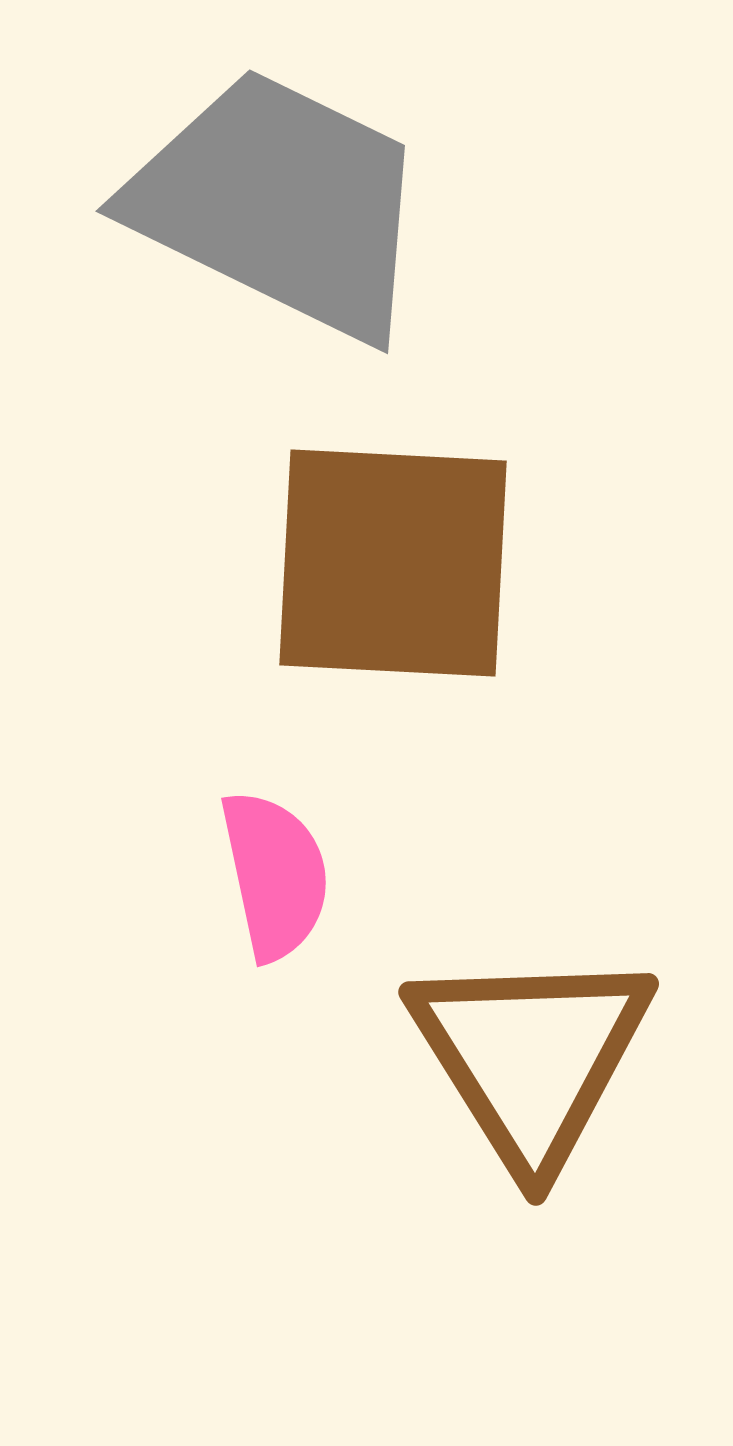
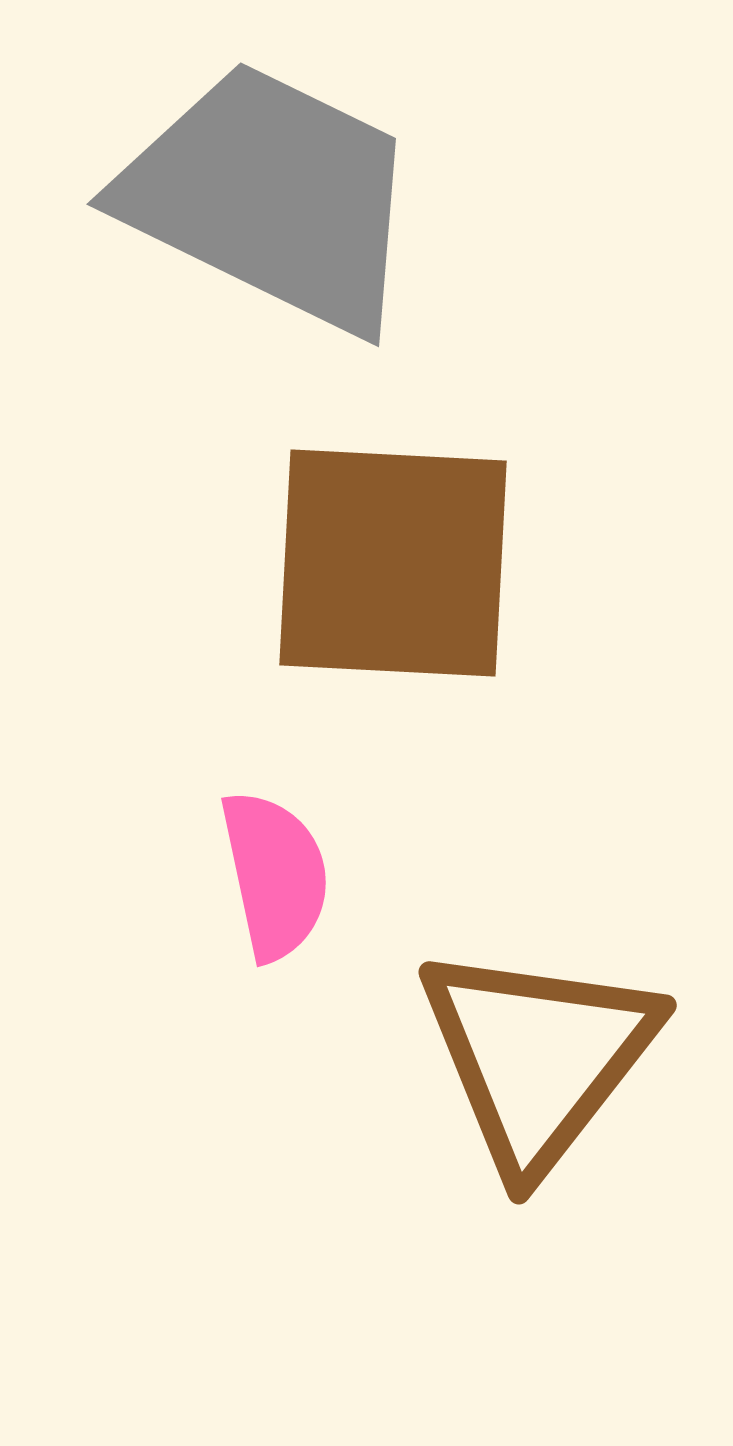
gray trapezoid: moved 9 px left, 7 px up
brown triangle: moved 7 px right; rotated 10 degrees clockwise
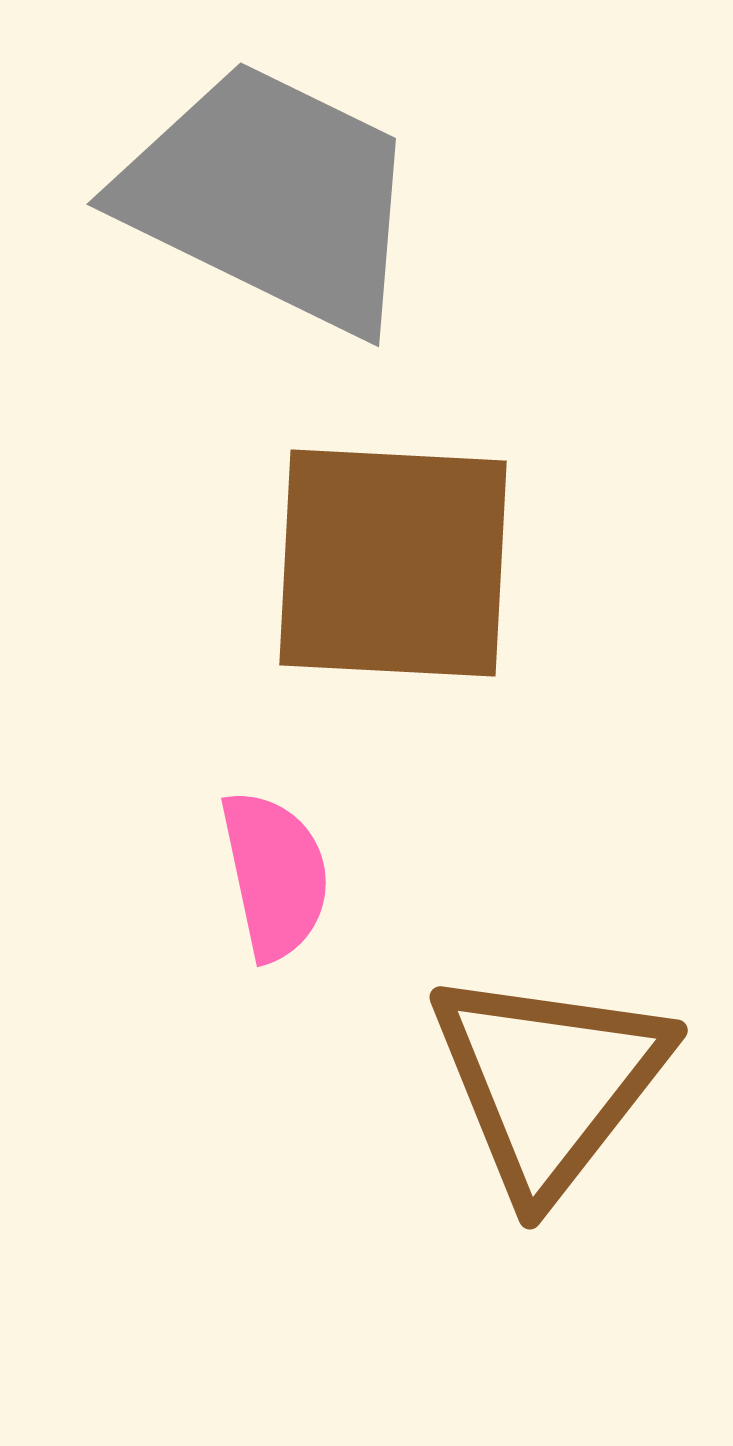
brown triangle: moved 11 px right, 25 px down
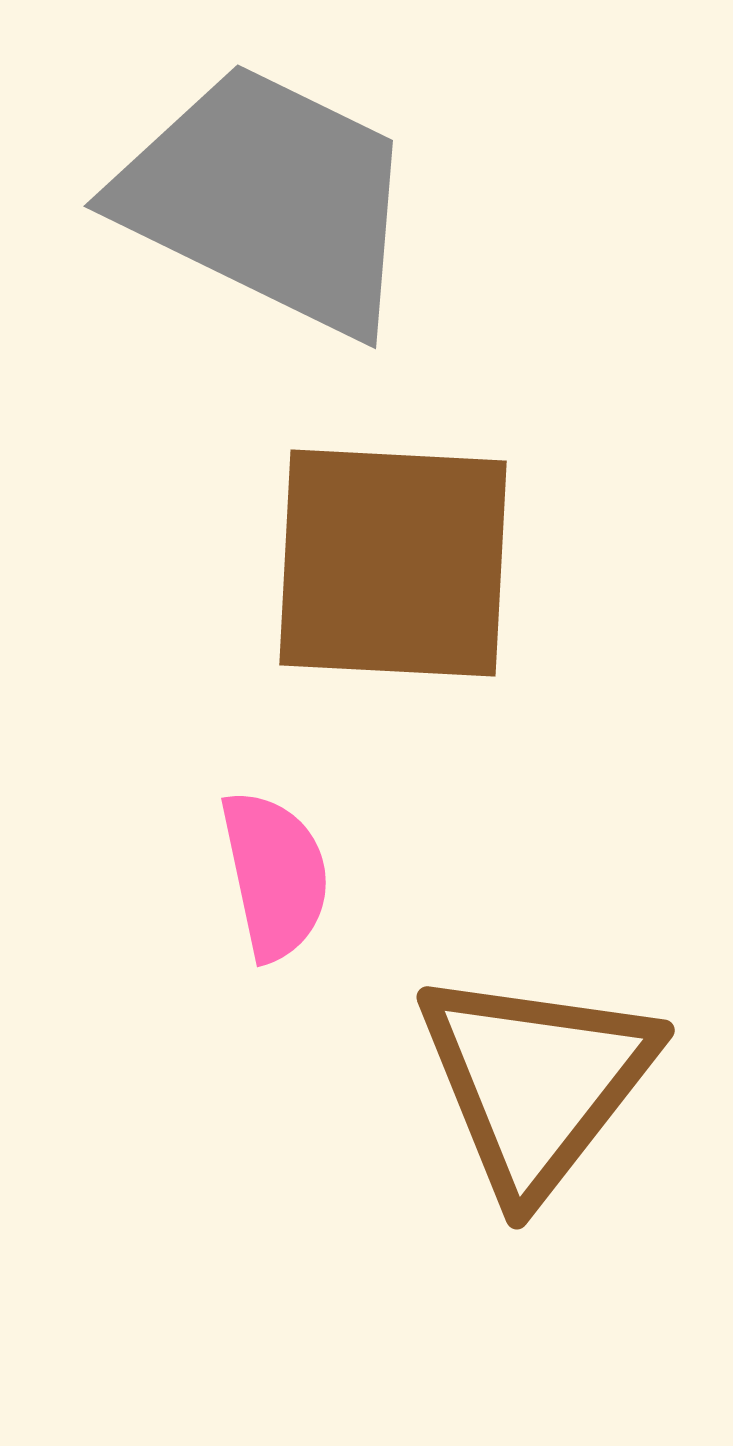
gray trapezoid: moved 3 px left, 2 px down
brown triangle: moved 13 px left
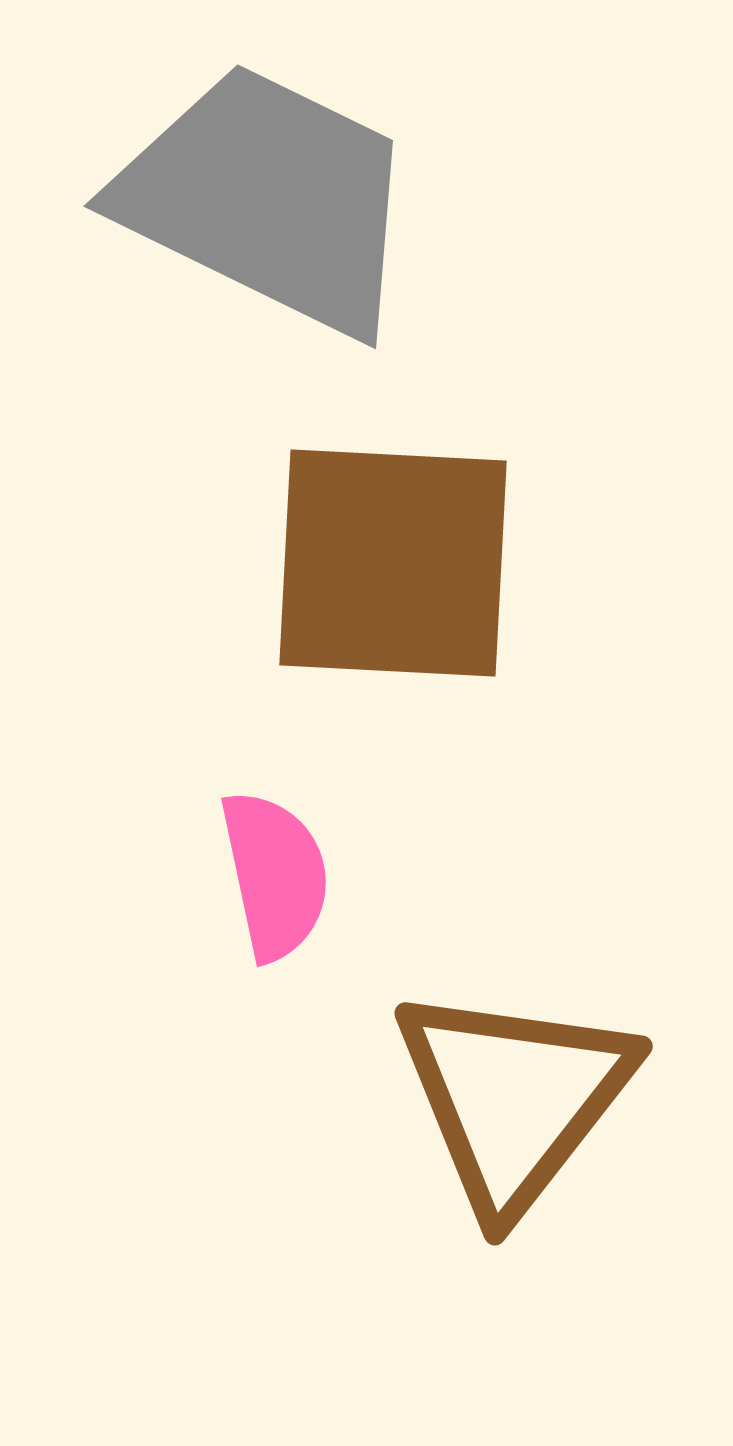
brown triangle: moved 22 px left, 16 px down
